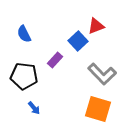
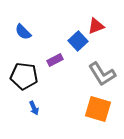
blue semicircle: moved 1 px left, 2 px up; rotated 18 degrees counterclockwise
purple rectangle: rotated 21 degrees clockwise
gray L-shape: rotated 12 degrees clockwise
blue arrow: rotated 16 degrees clockwise
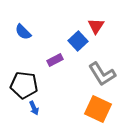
red triangle: rotated 36 degrees counterclockwise
black pentagon: moved 9 px down
orange square: rotated 8 degrees clockwise
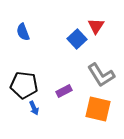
blue semicircle: rotated 24 degrees clockwise
blue square: moved 1 px left, 2 px up
purple rectangle: moved 9 px right, 31 px down
gray L-shape: moved 1 px left, 1 px down
orange square: rotated 12 degrees counterclockwise
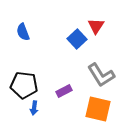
blue arrow: rotated 32 degrees clockwise
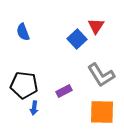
orange square: moved 4 px right, 3 px down; rotated 12 degrees counterclockwise
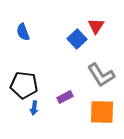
purple rectangle: moved 1 px right, 6 px down
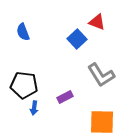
red triangle: moved 1 px right, 4 px up; rotated 42 degrees counterclockwise
orange square: moved 10 px down
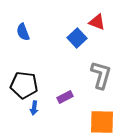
blue square: moved 1 px up
gray L-shape: rotated 132 degrees counterclockwise
